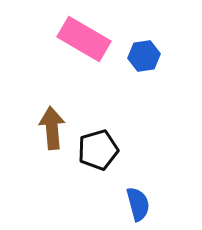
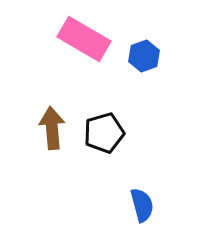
blue hexagon: rotated 12 degrees counterclockwise
black pentagon: moved 6 px right, 17 px up
blue semicircle: moved 4 px right, 1 px down
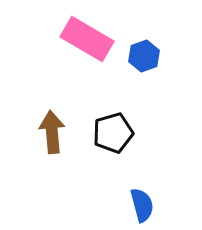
pink rectangle: moved 3 px right
brown arrow: moved 4 px down
black pentagon: moved 9 px right
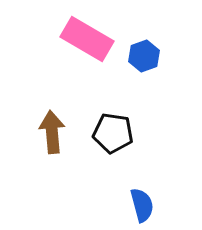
black pentagon: rotated 24 degrees clockwise
